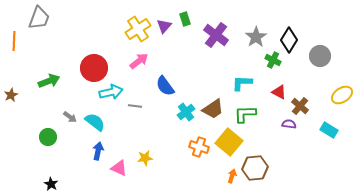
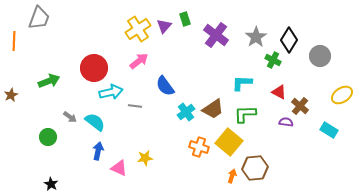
purple semicircle: moved 3 px left, 2 px up
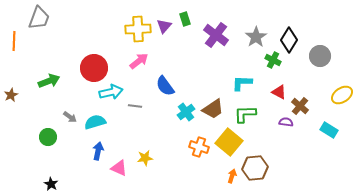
yellow cross: rotated 30 degrees clockwise
cyan semicircle: rotated 55 degrees counterclockwise
